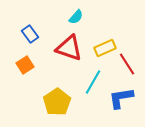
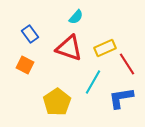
orange square: rotated 30 degrees counterclockwise
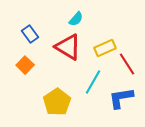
cyan semicircle: moved 2 px down
red triangle: moved 1 px left, 1 px up; rotated 12 degrees clockwise
orange square: rotated 18 degrees clockwise
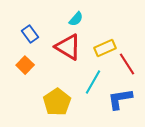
blue L-shape: moved 1 px left, 1 px down
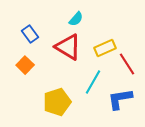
yellow pentagon: rotated 16 degrees clockwise
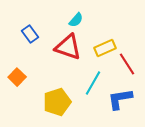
cyan semicircle: moved 1 px down
red triangle: rotated 12 degrees counterclockwise
orange square: moved 8 px left, 12 px down
cyan line: moved 1 px down
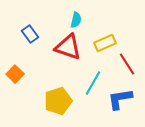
cyan semicircle: rotated 28 degrees counterclockwise
yellow rectangle: moved 5 px up
orange square: moved 2 px left, 3 px up
yellow pentagon: moved 1 px right, 1 px up
